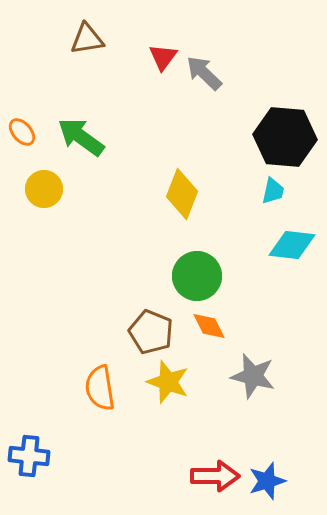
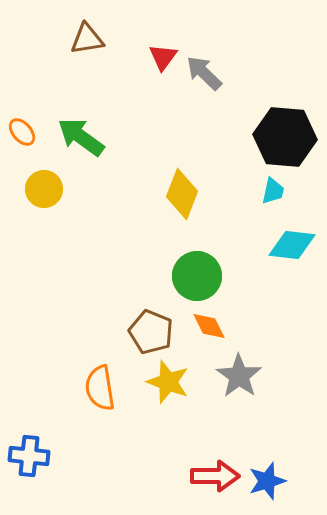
gray star: moved 14 px left; rotated 21 degrees clockwise
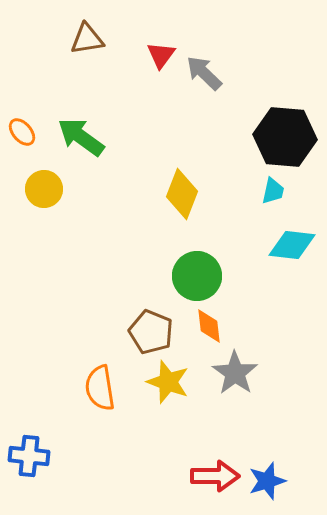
red triangle: moved 2 px left, 2 px up
orange diamond: rotated 21 degrees clockwise
gray star: moved 4 px left, 3 px up
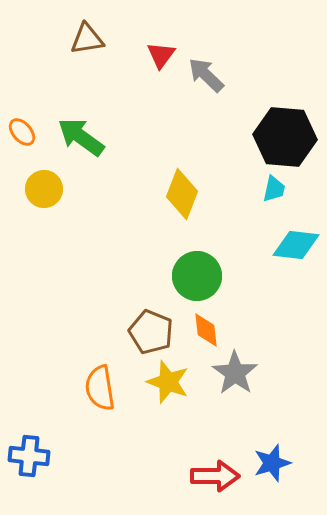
gray arrow: moved 2 px right, 2 px down
cyan trapezoid: moved 1 px right, 2 px up
cyan diamond: moved 4 px right
orange diamond: moved 3 px left, 4 px down
blue star: moved 5 px right, 18 px up
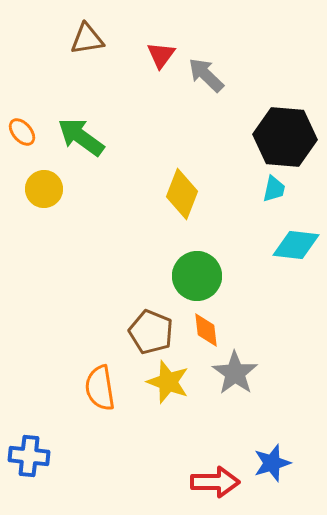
red arrow: moved 6 px down
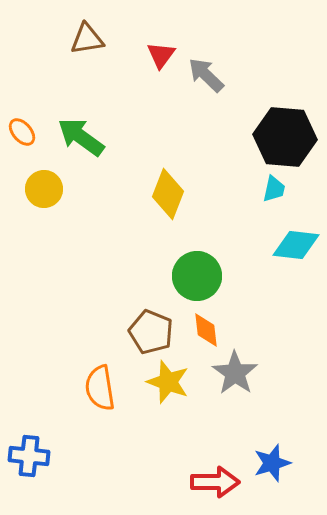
yellow diamond: moved 14 px left
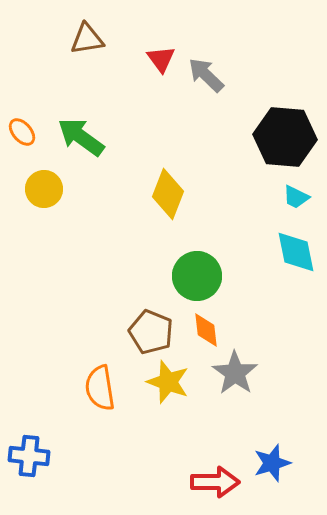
red triangle: moved 4 px down; rotated 12 degrees counterclockwise
cyan trapezoid: moved 22 px right, 8 px down; rotated 104 degrees clockwise
cyan diamond: moved 7 px down; rotated 72 degrees clockwise
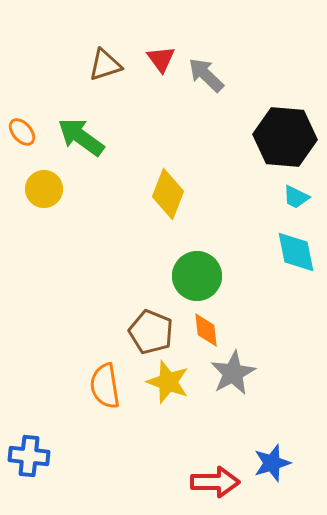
brown triangle: moved 18 px right, 26 px down; rotated 9 degrees counterclockwise
gray star: moved 2 px left; rotated 9 degrees clockwise
orange semicircle: moved 5 px right, 2 px up
